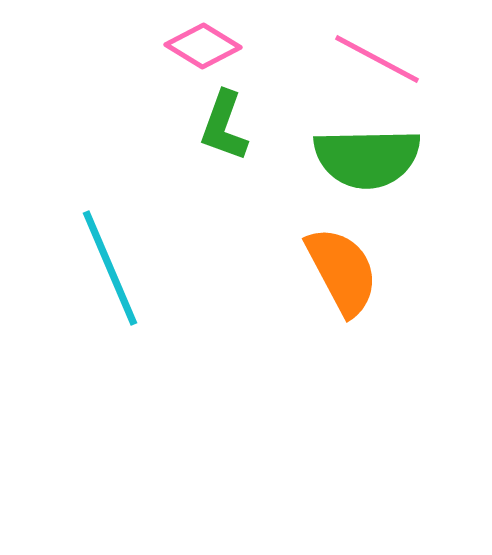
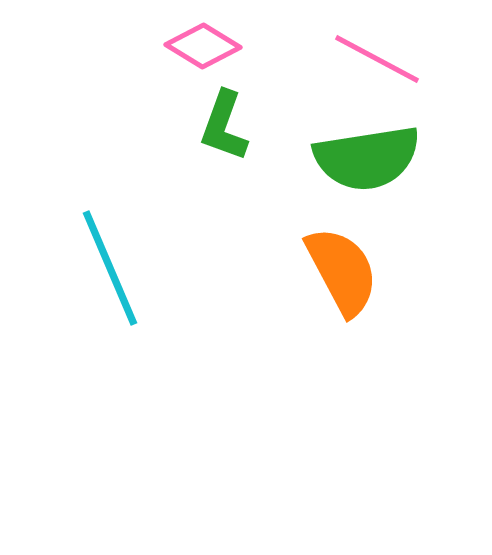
green semicircle: rotated 8 degrees counterclockwise
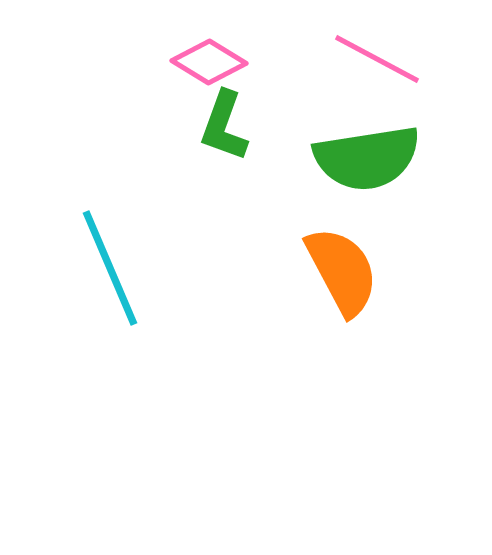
pink diamond: moved 6 px right, 16 px down
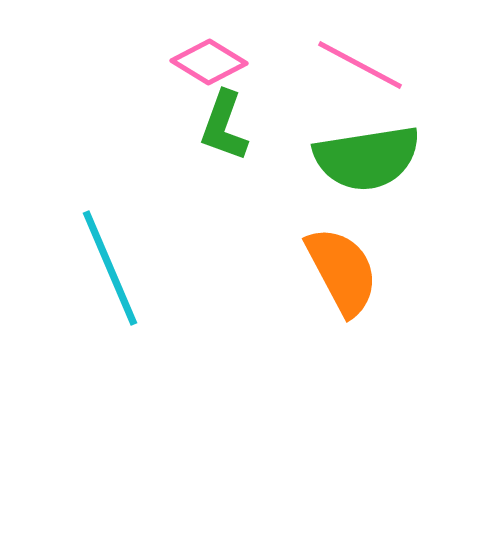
pink line: moved 17 px left, 6 px down
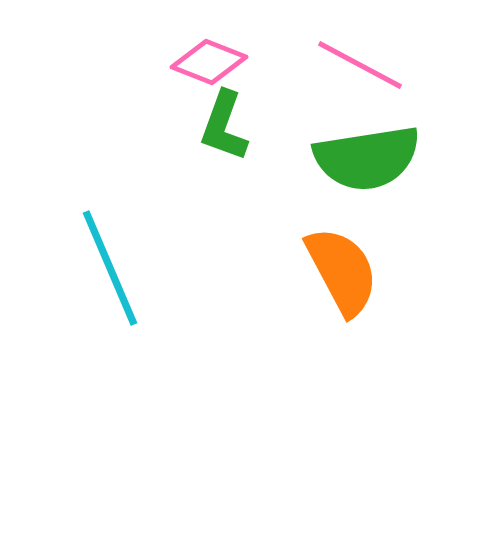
pink diamond: rotated 10 degrees counterclockwise
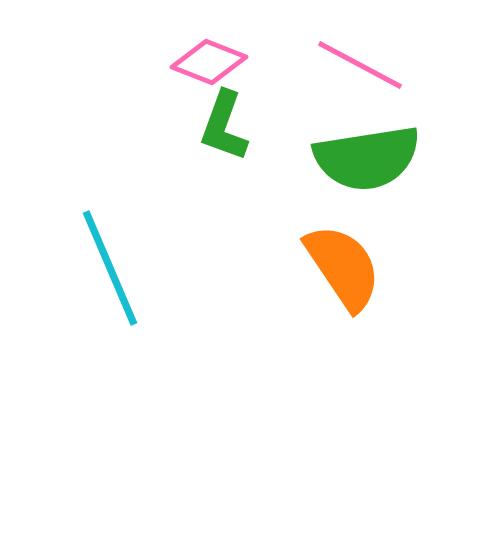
orange semicircle: moved 1 px right, 4 px up; rotated 6 degrees counterclockwise
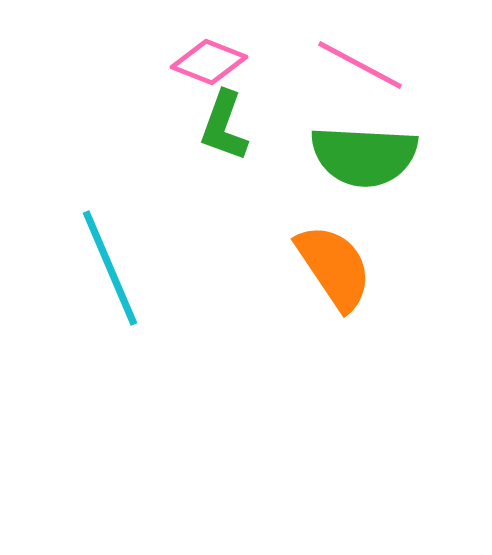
green semicircle: moved 3 px left, 2 px up; rotated 12 degrees clockwise
orange semicircle: moved 9 px left
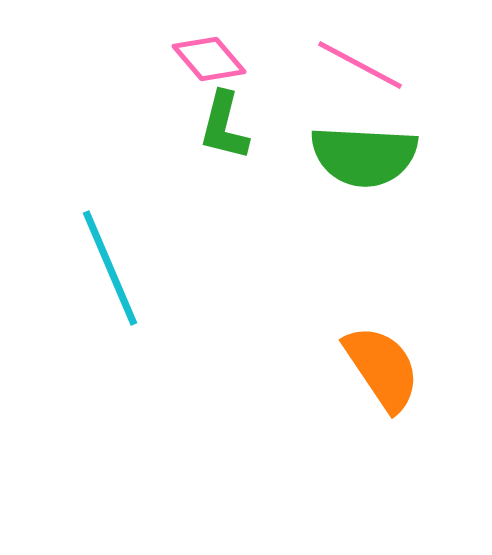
pink diamond: moved 3 px up; rotated 28 degrees clockwise
green L-shape: rotated 6 degrees counterclockwise
orange semicircle: moved 48 px right, 101 px down
